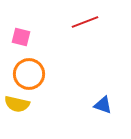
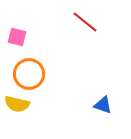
red line: rotated 60 degrees clockwise
pink square: moved 4 px left
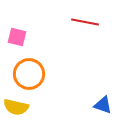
red line: rotated 28 degrees counterclockwise
yellow semicircle: moved 1 px left, 3 px down
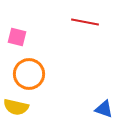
blue triangle: moved 1 px right, 4 px down
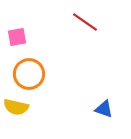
red line: rotated 24 degrees clockwise
pink square: rotated 24 degrees counterclockwise
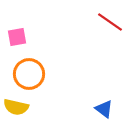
red line: moved 25 px right
blue triangle: rotated 18 degrees clockwise
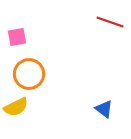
red line: rotated 16 degrees counterclockwise
yellow semicircle: rotated 40 degrees counterclockwise
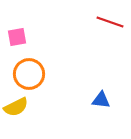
blue triangle: moved 3 px left, 9 px up; rotated 30 degrees counterclockwise
